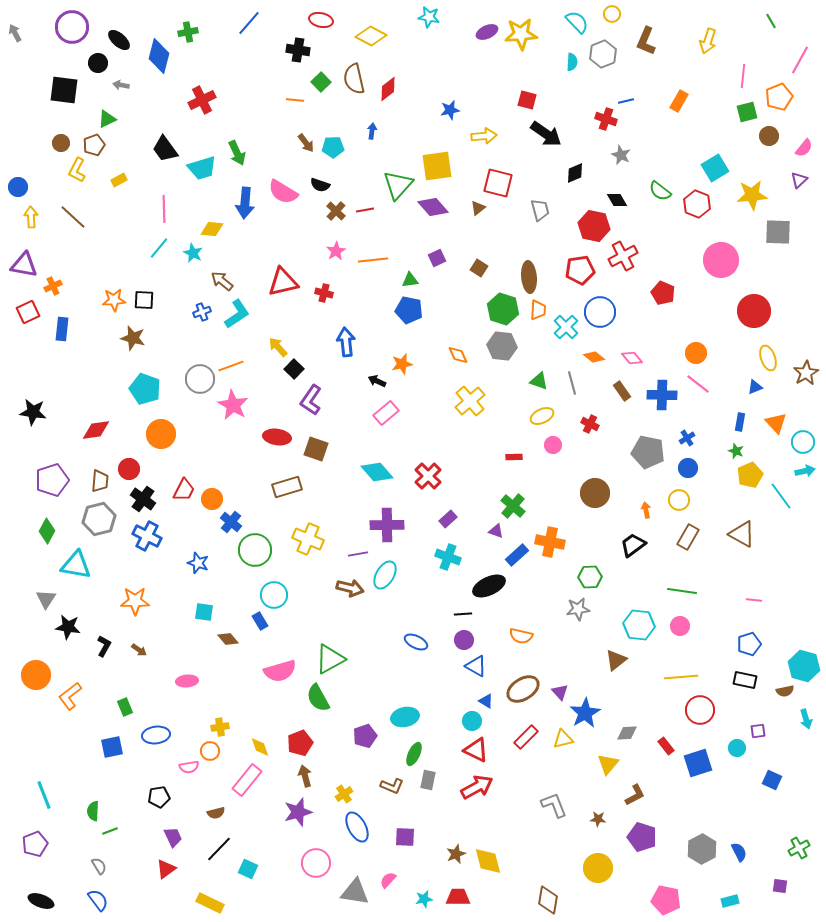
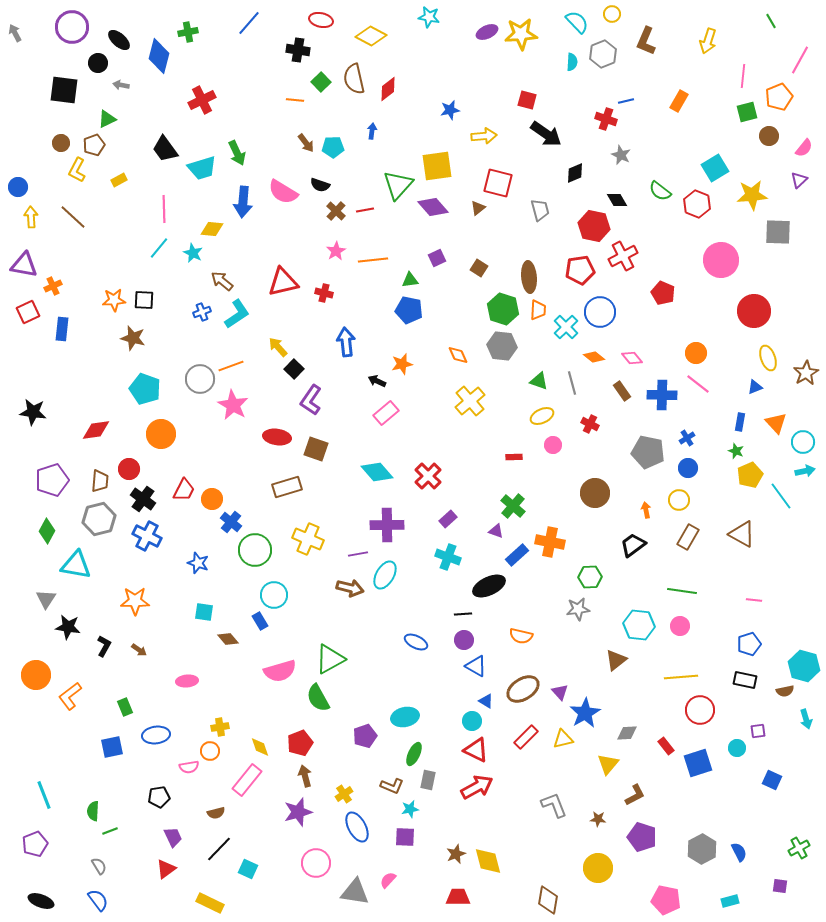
blue arrow at (245, 203): moved 2 px left, 1 px up
cyan star at (424, 899): moved 14 px left, 90 px up
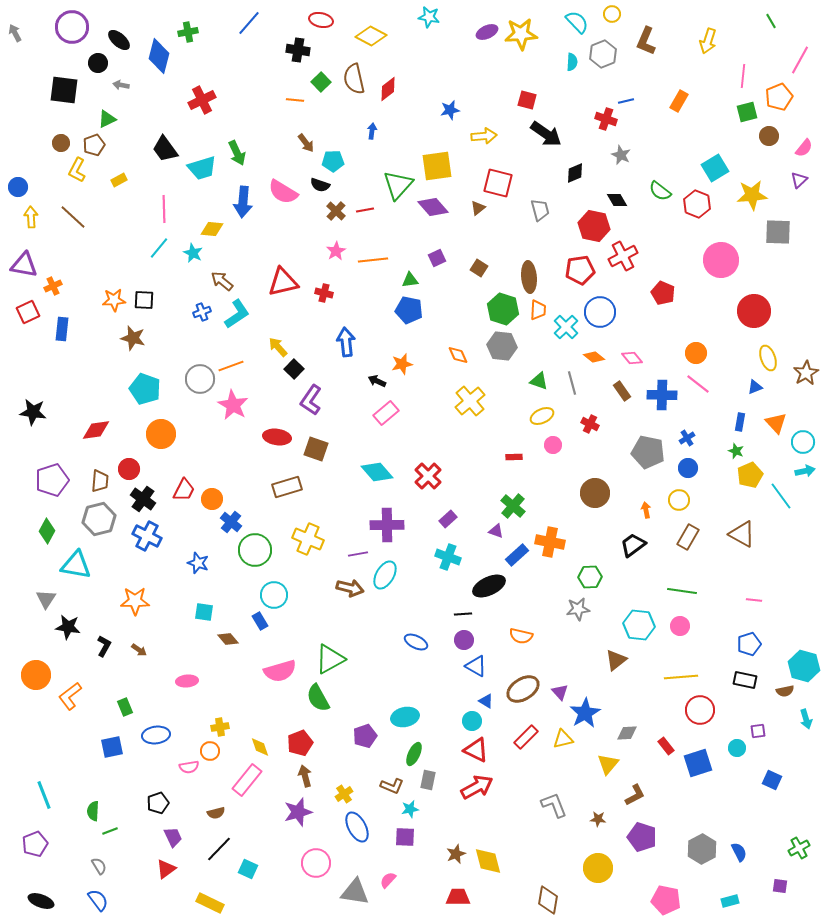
cyan pentagon at (333, 147): moved 14 px down
black pentagon at (159, 797): moved 1 px left, 6 px down; rotated 10 degrees counterclockwise
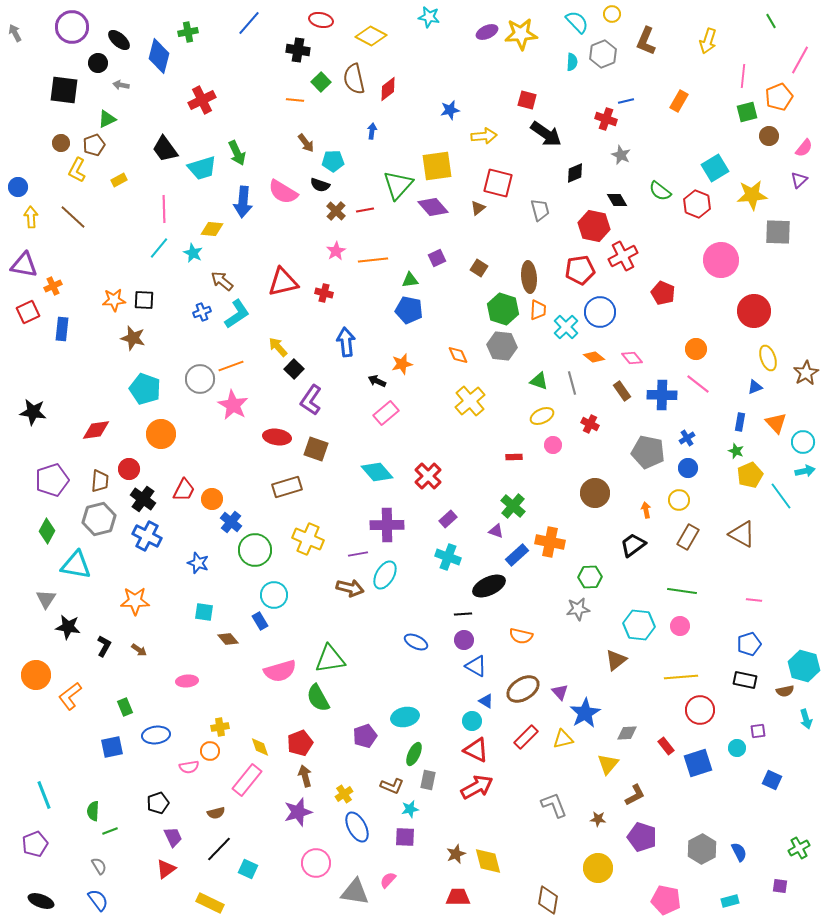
orange circle at (696, 353): moved 4 px up
green triangle at (330, 659): rotated 20 degrees clockwise
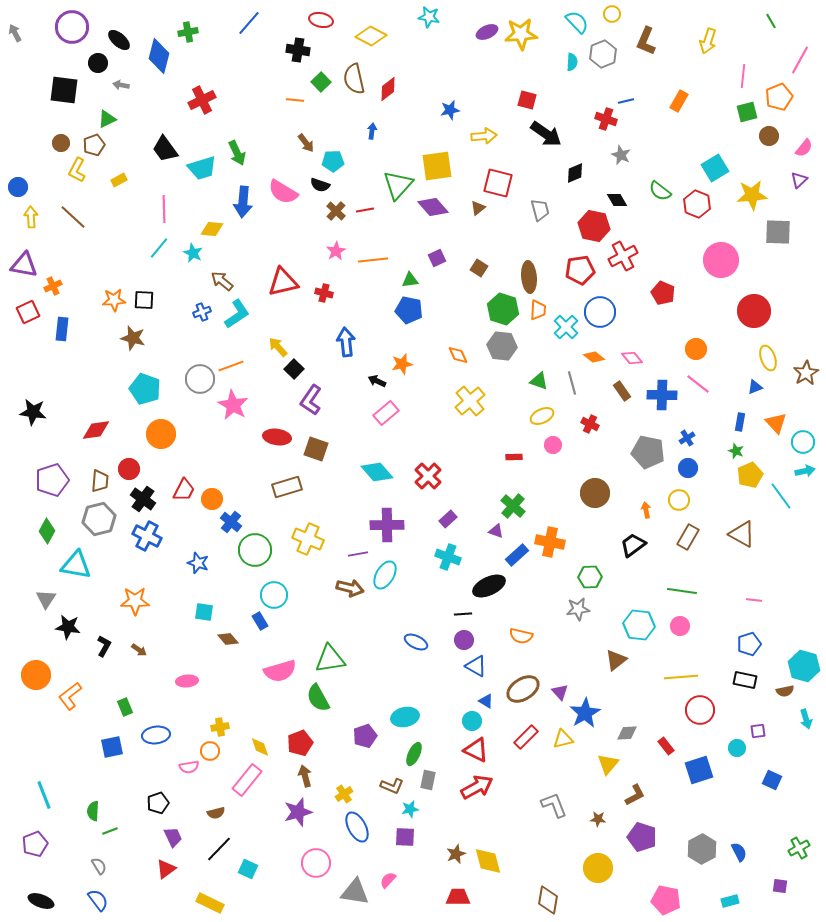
blue square at (698, 763): moved 1 px right, 7 px down
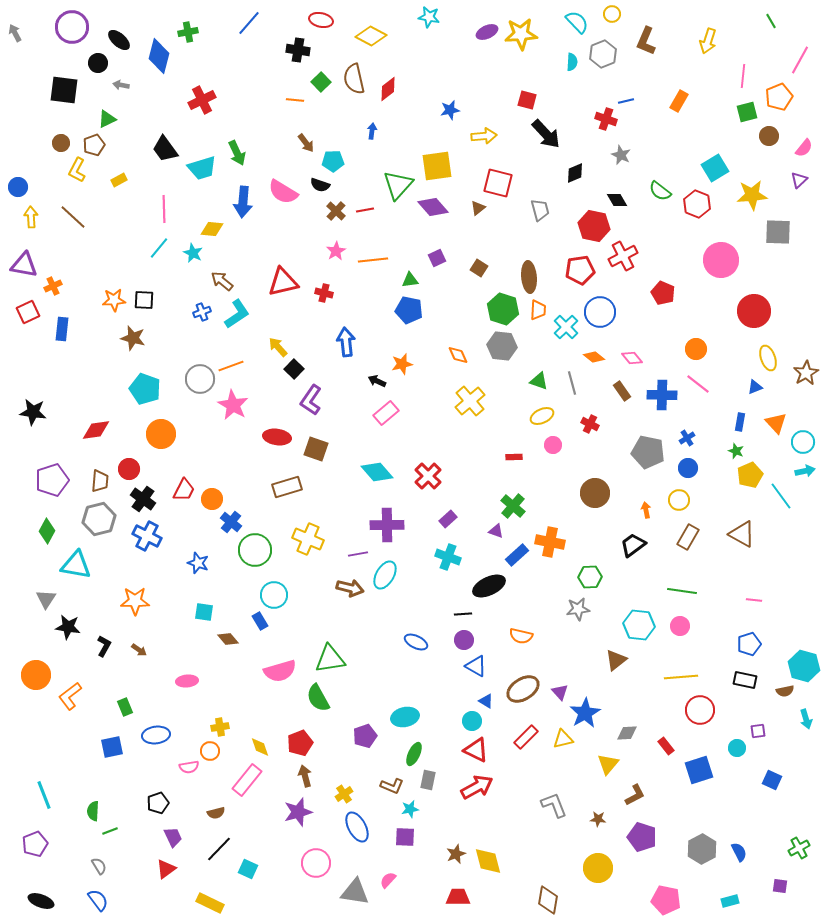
black arrow at (546, 134): rotated 12 degrees clockwise
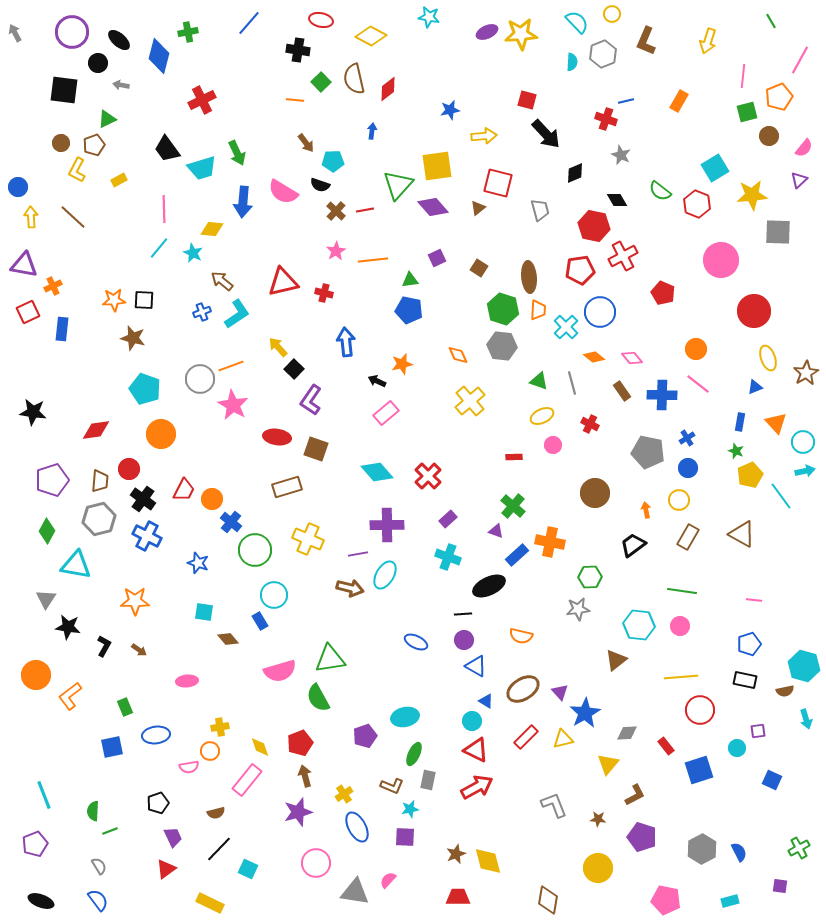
purple circle at (72, 27): moved 5 px down
black trapezoid at (165, 149): moved 2 px right
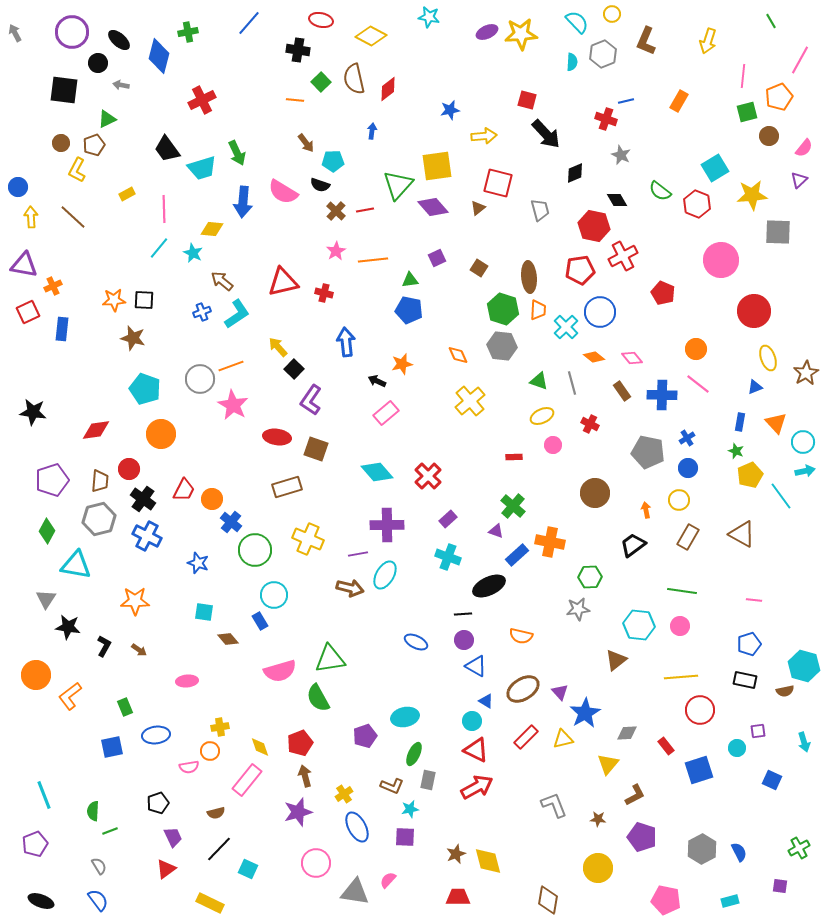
yellow rectangle at (119, 180): moved 8 px right, 14 px down
cyan arrow at (806, 719): moved 2 px left, 23 px down
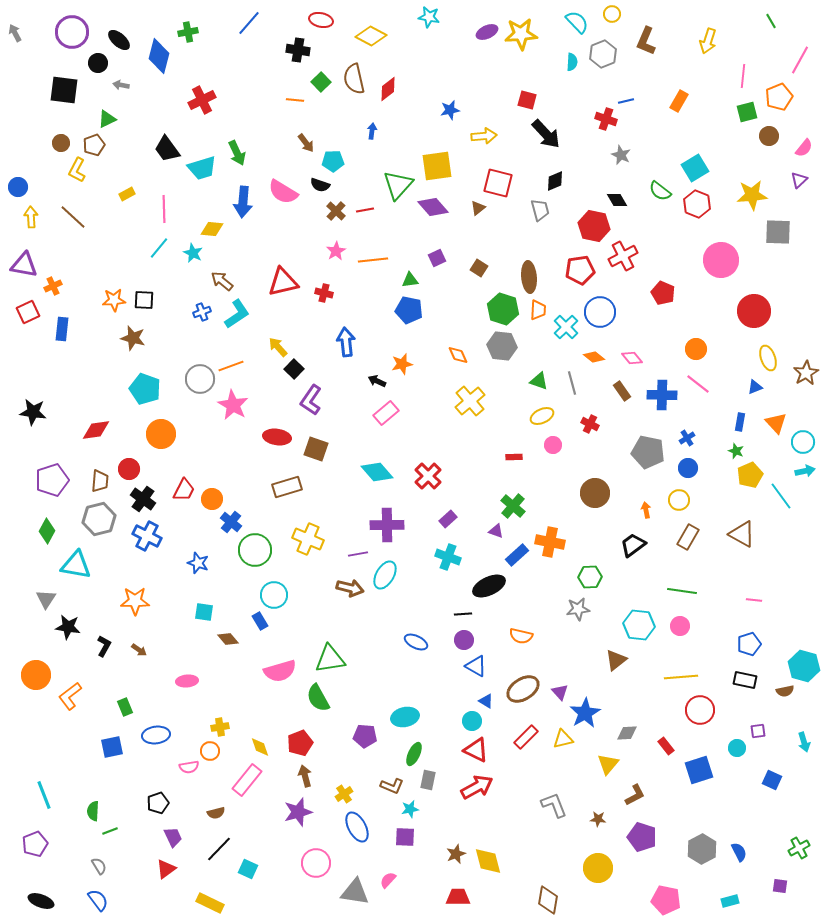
cyan square at (715, 168): moved 20 px left
black diamond at (575, 173): moved 20 px left, 8 px down
purple pentagon at (365, 736): rotated 25 degrees clockwise
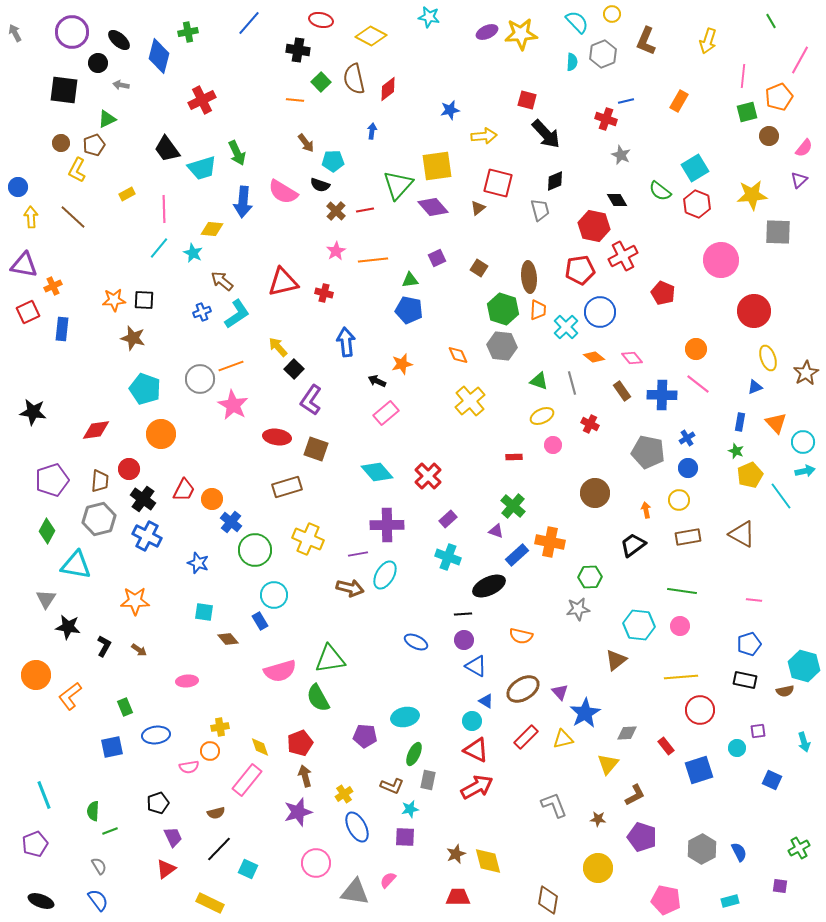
brown rectangle at (688, 537): rotated 50 degrees clockwise
